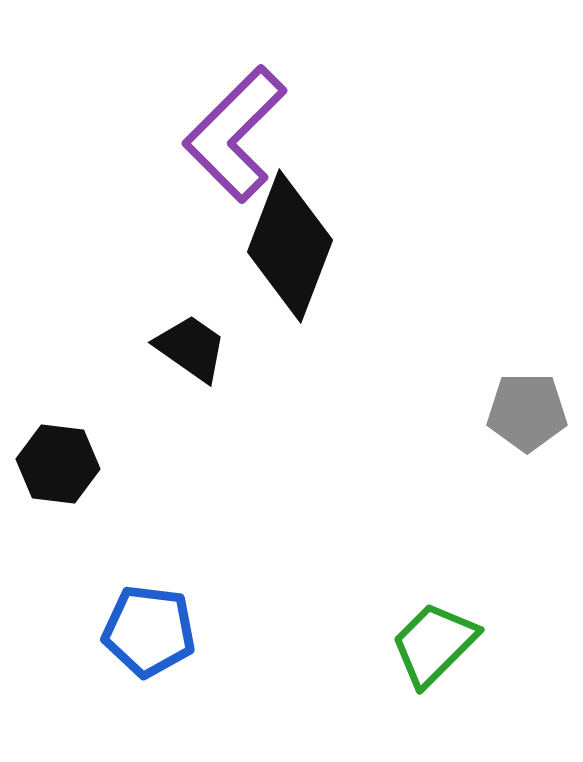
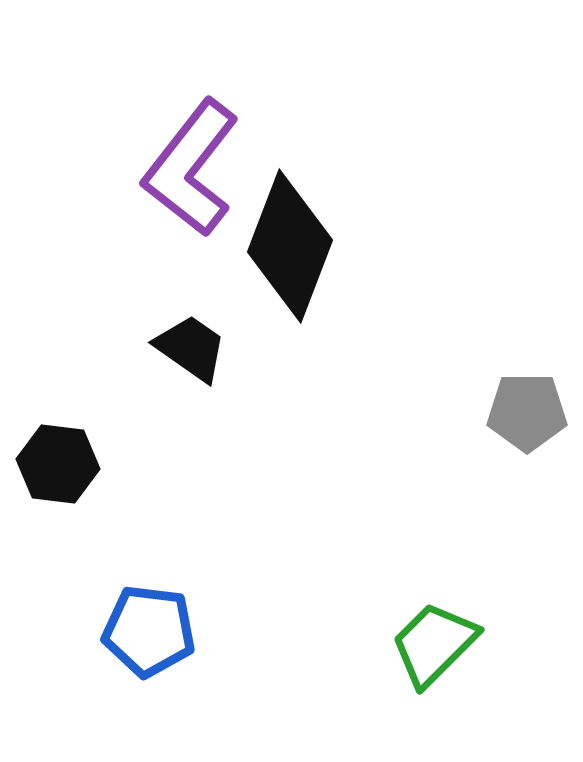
purple L-shape: moved 44 px left, 34 px down; rotated 7 degrees counterclockwise
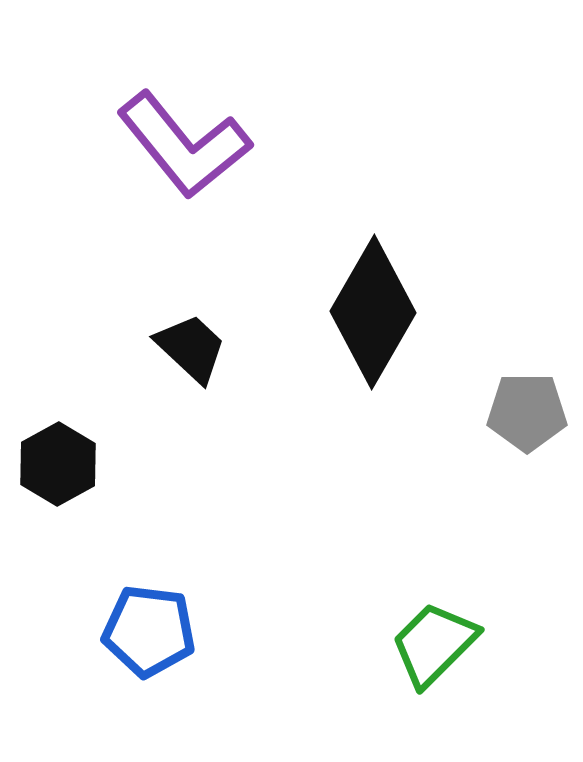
purple L-shape: moved 7 px left, 23 px up; rotated 77 degrees counterclockwise
black diamond: moved 83 px right, 66 px down; rotated 9 degrees clockwise
black trapezoid: rotated 8 degrees clockwise
black hexagon: rotated 24 degrees clockwise
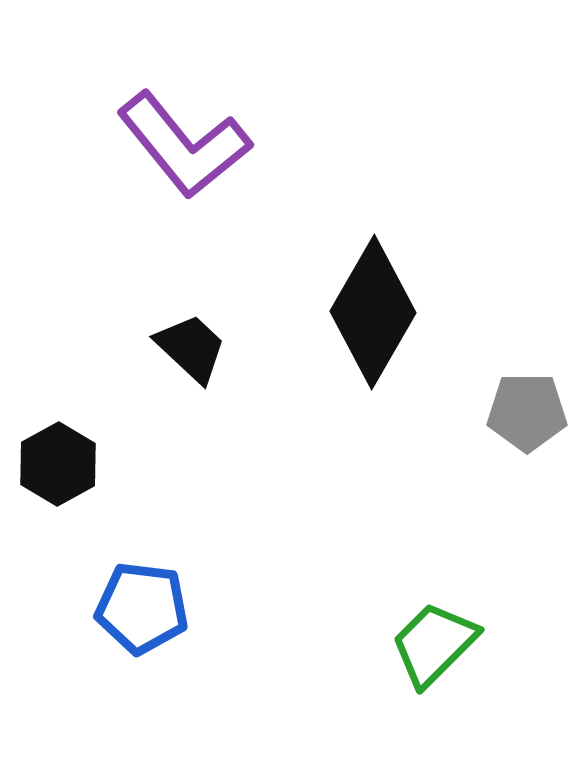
blue pentagon: moved 7 px left, 23 px up
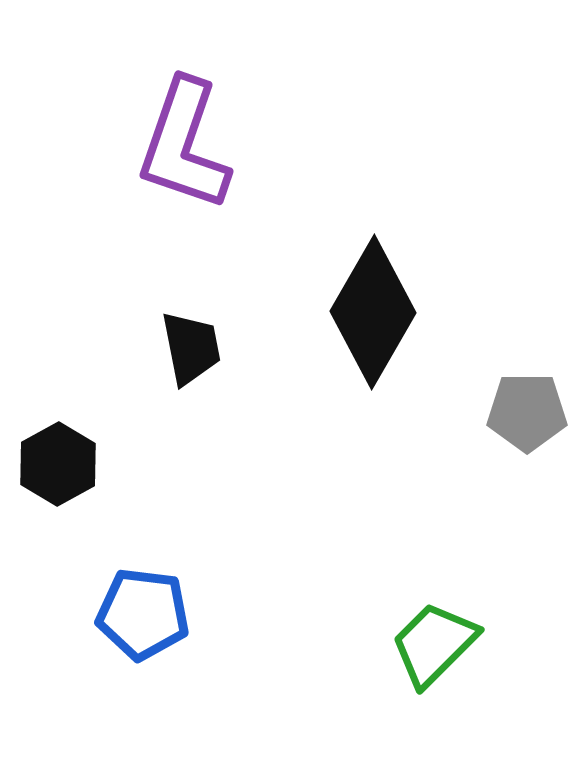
purple L-shape: rotated 58 degrees clockwise
black trapezoid: rotated 36 degrees clockwise
blue pentagon: moved 1 px right, 6 px down
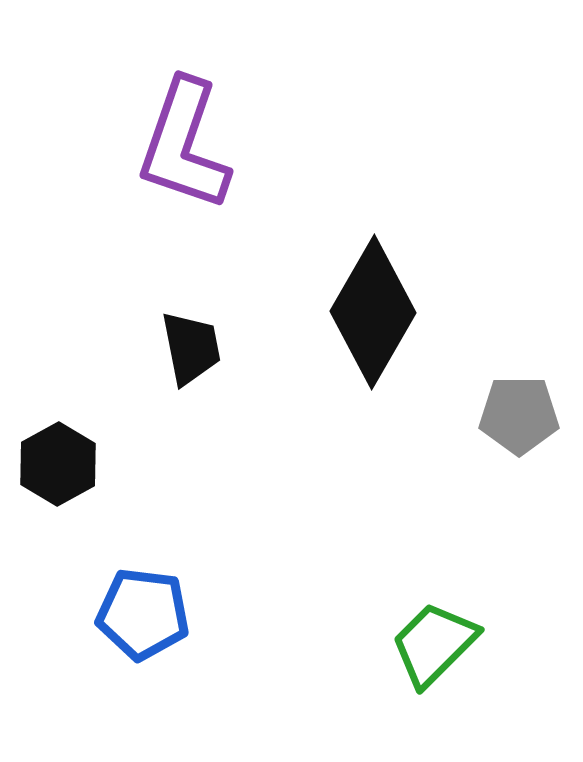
gray pentagon: moved 8 px left, 3 px down
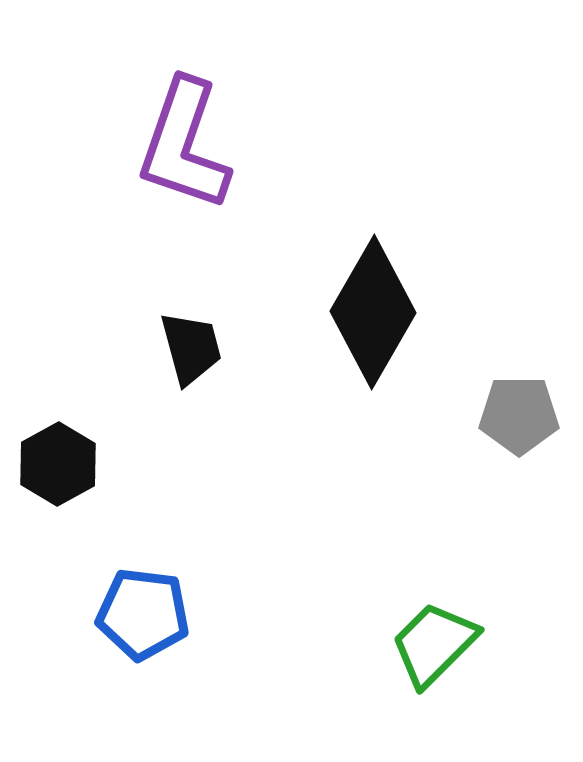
black trapezoid: rotated 4 degrees counterclockwise
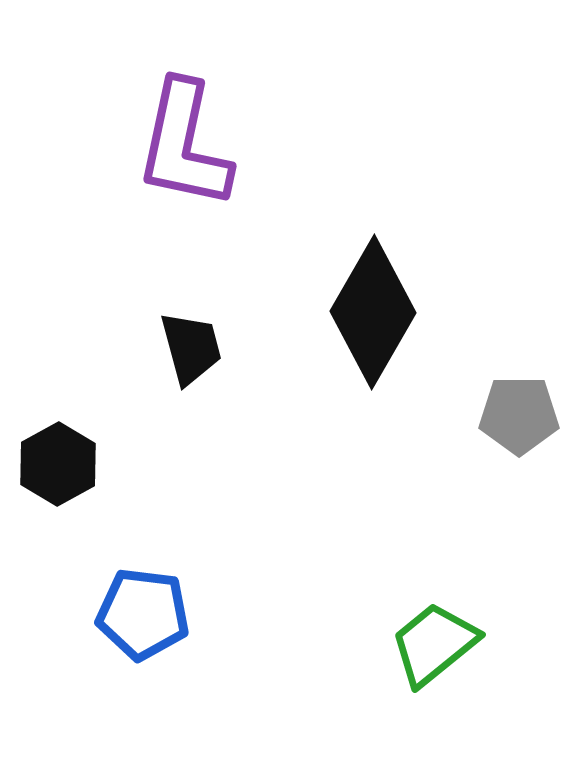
purple L-shape: rotated 7 degrees counterclockwise
green trapezoid: rotated 6 degrees clockwise
